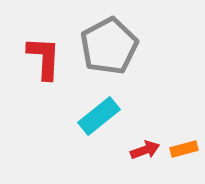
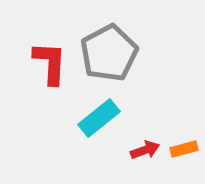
gray pentagon: moved 7 px down
red L-shape: moved 6 px right, 5 px down
cyan rectangle: moved 2 px down
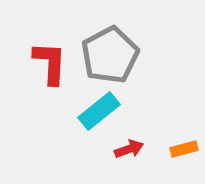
gray pentagon: moved 1 px right, 2 px down
cyan rectangle: moved 7 px up
red arrow: moved 16 px left, 1 px up
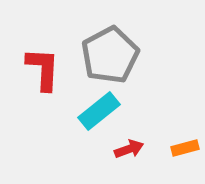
red L-shape: moved 7 px left, 6 px down
orange rectangle: moved 1 px right, 1 px up
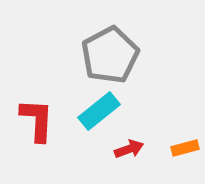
red L-shape: moved 6 px left, 51 px down
